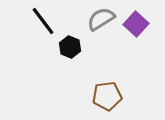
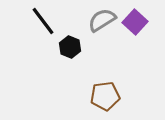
gray semicircle: moved 1 px right, 1 px down
purple square: moved 1 px left, 2 px up
brown pentagon: moved 2 px left
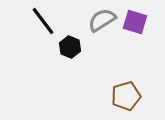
purple square: rotated 25 degrees counterclockwise
brown pentagon: moved 21 px right; rotated 8 degrees counterclockwise
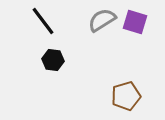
black hexagon: moved 17 px left, 13 px down; rotated 15 degrees counterclockwise
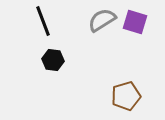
black line: rotated 16 degrees clockwise
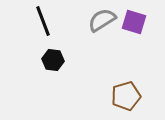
purple square: moved 1 px left
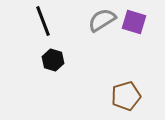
black hexagon: rotated 10 degrees clockwise
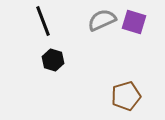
gray semicircle: rotated 8 degrees clockwise
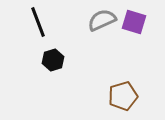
black line: moved 5 px left, 1 px down
black hexagon: rotated 25 degrees clockwise
brown pentagon: moved 3 px left
